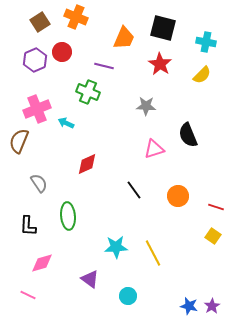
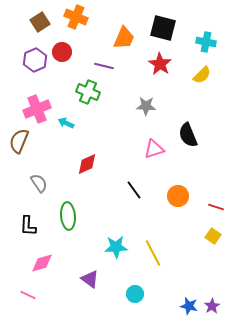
cyan circle: moved 7 px right, 2 px up
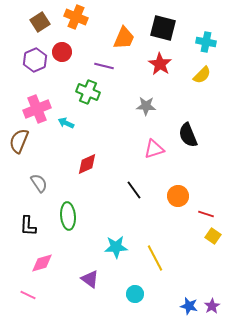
red line: moved 10 px left, 7 px down
yellow line: moved 2 px right, 5 px down
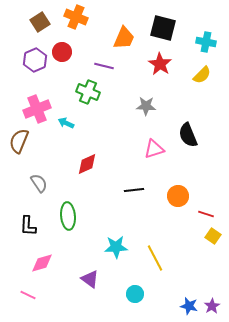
black line: rotated 60 degrees counterclockwise
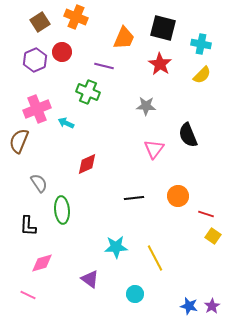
cyan cross: moved 5 px left, 2 px down
pink triangle: rotated 35 degrees counterclockwise
black line: moved 8 px down
green ellipse: moved 6 px left, 6 px up
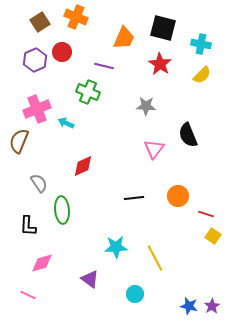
red diamond: moved 4 px left, 2 px down
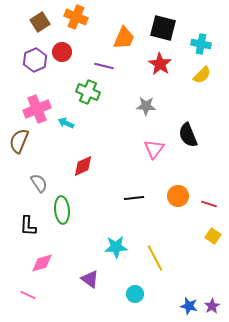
red line: moved 3 px right, 10 px up
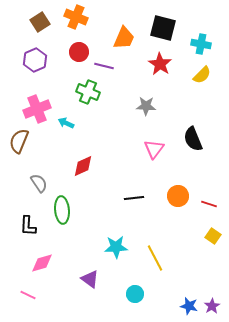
red circle: moved 17 px right
black semicircle: moved 5 px right, 4 px down
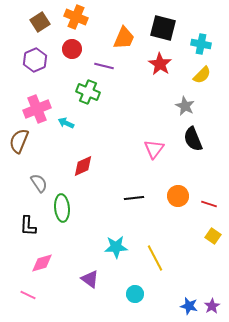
red circle: moved 7 px left, 3 px up
gray star: moved 39 px right; rotated 24 degrees clockwise
green ellipse: moved 2 px up
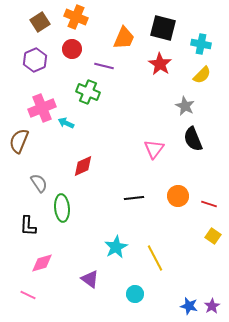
pink cross: moved 5 px right, 1 px up
cyan star: rotated 25 degrees counterclockwise
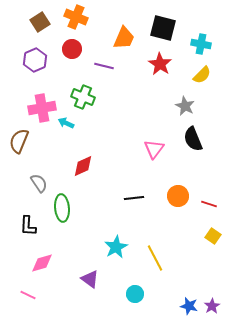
green cross: moved 5 px left, 5 px down
pink cross: rotated 12 degrees clockwise
